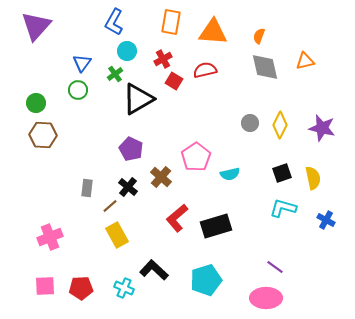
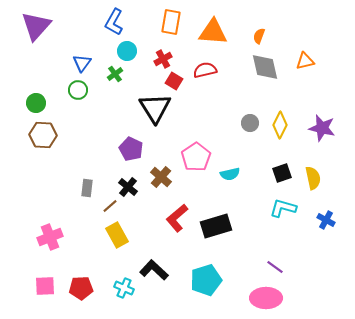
black triangle at (138, 99): moved 17 px right, 9 px down; rotated 32 degrees counterclockwise
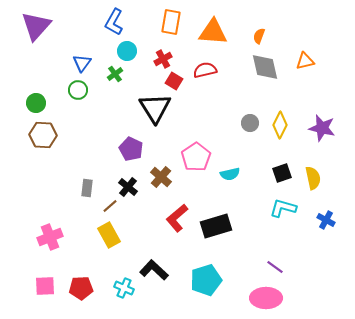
yellow rectangle at (117, 235): moved 8 px left
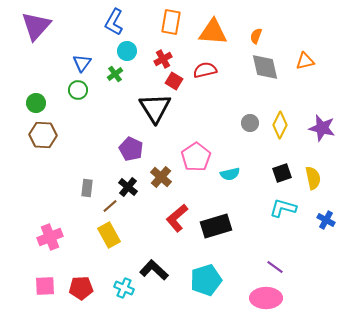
orange semicircle at (259, 36): moved 3 px left
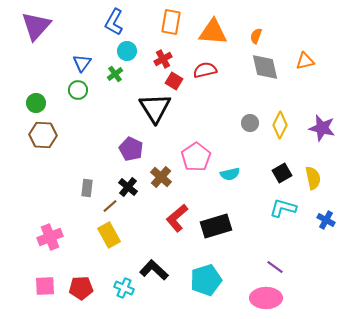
black square at (282, 173): rotated 12 degrees counterclockwise
